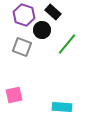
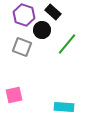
cyan rectangle: moved 2 px right
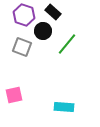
black circle: moved 1 px right, 1 px down
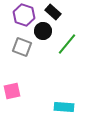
pink square: moved 2 px left, 4 px up
